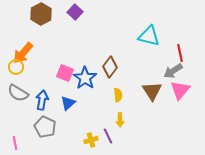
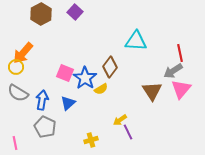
cyan triangle: moved 13 px left, 5 px down; rotated 10 degrees counterclockwise
pink triangle: moved 1 px right, 1 px up
yellow semicircle: moved 17 px left, 6 px up; rotated 64 degrees clockwise
yellow arrow: rotated 56 degrees clockwise
purple line: moved 20 px right, 4 px up
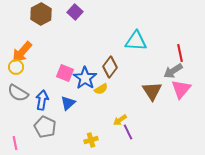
orange arrow: moved 1 px left, 1 px up
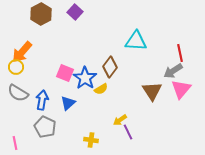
yellow cross: rotated 24 degrees clockwise
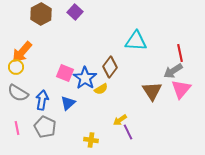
pink line: moved 2 px right, 15 px up
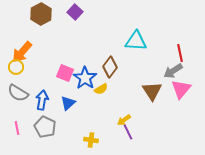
yellow arrow: moved 4 px right
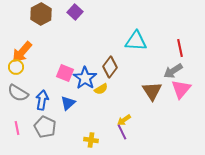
red line: moved 5 px up
purple line: moved 6 px left
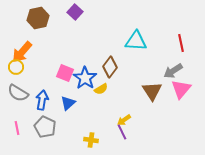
brown hexagon: moved 3 px left, 4 px down; rotated 15 degrees clockwise
red line: moved 1 px right, 5 px up
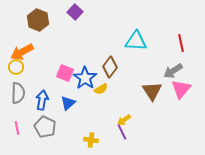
brown hexagon: moved 2 px down; rotated 25 degrees counterclockwise
orange arrow: rotated 20 degrees clockwise
gray semicircle: rotated 120 degrees counterclockwise
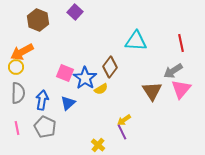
yellow cross: moved 7 px right, 5 px down; rotated 32 degrees clockwise
